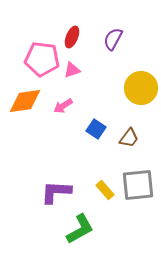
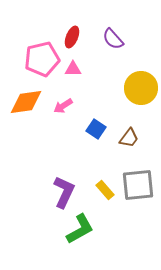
purple semicircle: rotated 70 degrees counterclockwise
pink pentagon: rotated 20 degrees counterclockwise
pink triangle: moved 1 px right, 1 px up; rotated 18 degrees clockwise
orange diamond: moved 1 px right, 1 px down
purple L-shape: moved 8 px right; rotated 112 degrees clockwise
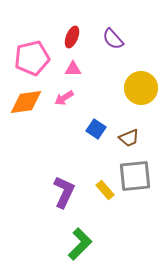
pink pentagon: moved 10 px left, 1 px up
pink arrow: moved 1 px right, 8 px up
brown trapezoid: rotated 30 degrees clockwise
gray square: moved 3 px left, 9 px up
green L-shape: moved 15 px down; rotated 16 degrees counterclockwise
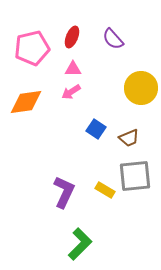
pink pentagon: moved 10 px up
pink arrow: moved 7 px right, 6 px up
yellow rectangle: rotated 18 degrees counterclockwise
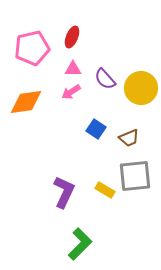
purple semicircle: moved 8 px left, 40 px down
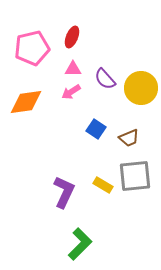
yellow rectangle: moved 2 px left, 5 px up
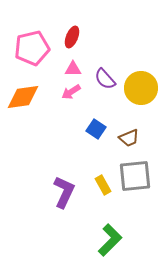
orange diamond: moved 3 px left, 5 px up
yellow rectangle: rotated 30 degrees clockwise
green L-shape: moved 30 px right, 4 px up
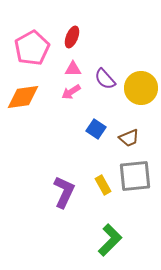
pink pentagon: rotated 16 degrees counterclockwise
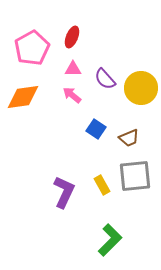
pink arrow: moved 1 px right, 3 px down; rotated 72 degrees clockwise
yellow rectangle: moved 1 px left
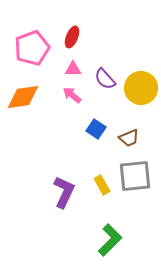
pink pentagon: rotated 8 degrees clockwise
